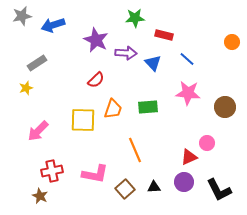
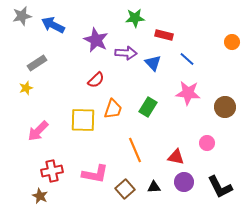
blue arrow: rotated 45 degrees clockwise
green rectangle: rotated 54 degrees counterclockwise
red triangle: moved 13 px left; rotated 36 degrees clockwise
black L-shape: moved 1 px right, 3 px up
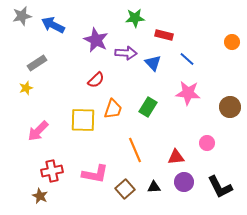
brown circle: moved 5 px right
red triangle: rotated 18 degrees counterclockwise
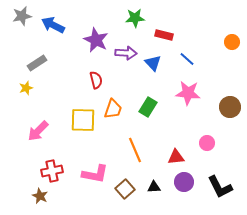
red semicircle: rotated 60 degrees counterclockwise
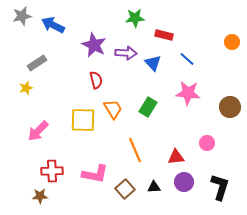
purple star: moved 2 px left, 5 px down
orange trapezoid: rotated 50 degrees counterclockwise
red cross: rotated 10 degrees clockwise
black L-shape: rotated 136 degrees counterclockwise
brown star: rotated 28 degrees counterclockwise
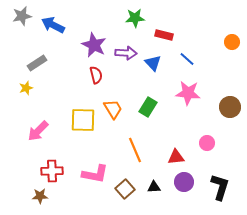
red semicircle: moved 5 px up
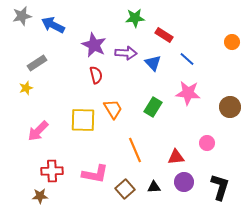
red rectangle: rotated 18 degrees clockwise
green rectangle: moved 5 px right
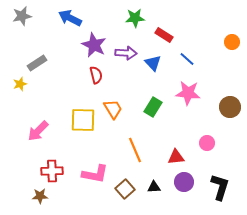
blue arrow: moved 17 px right, 7 px up
yellow star: moved 6 px left, 4 px up
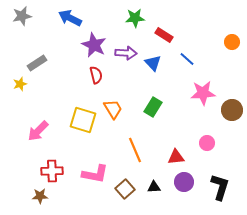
pink star: moved 15 px right; rotated 10 degrees counterclockwise
brown circle: moved 2 px right, 3 px down
yellow square: rotated 16 degrees clockwise
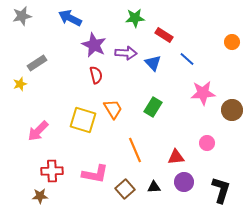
black L-shape: moved 1 px right, 3 px down
